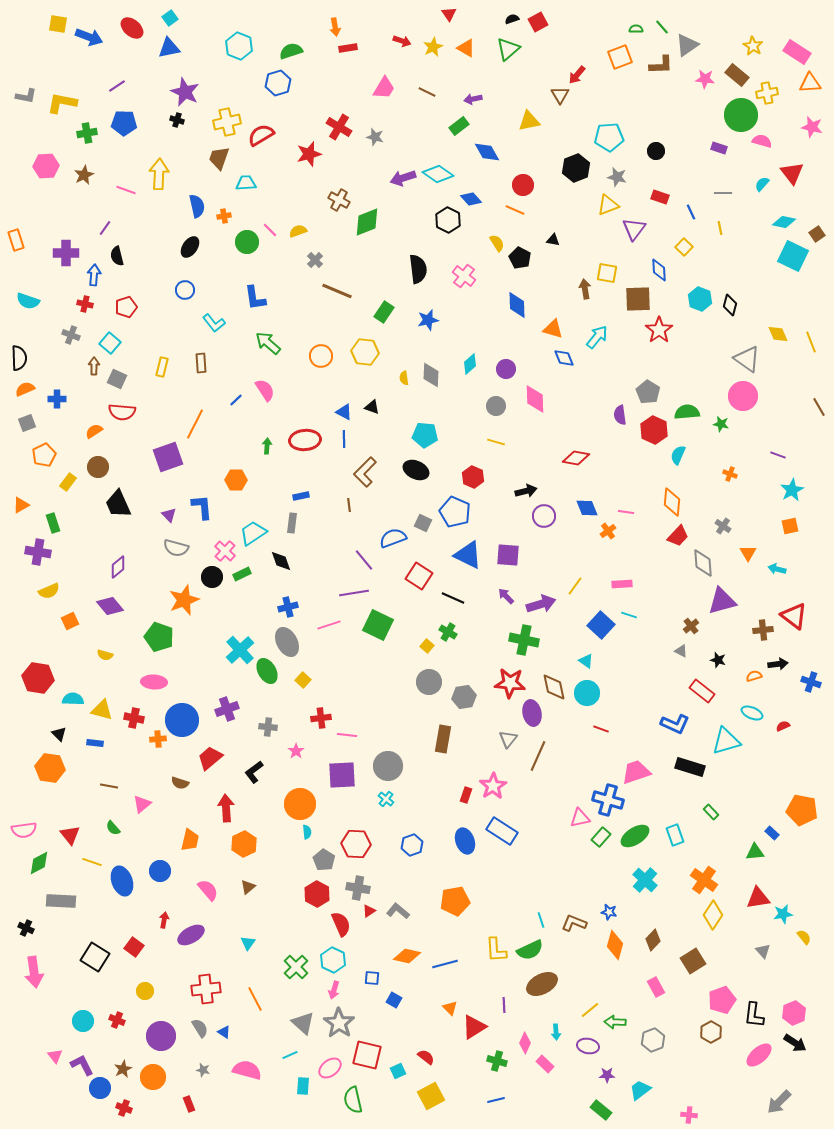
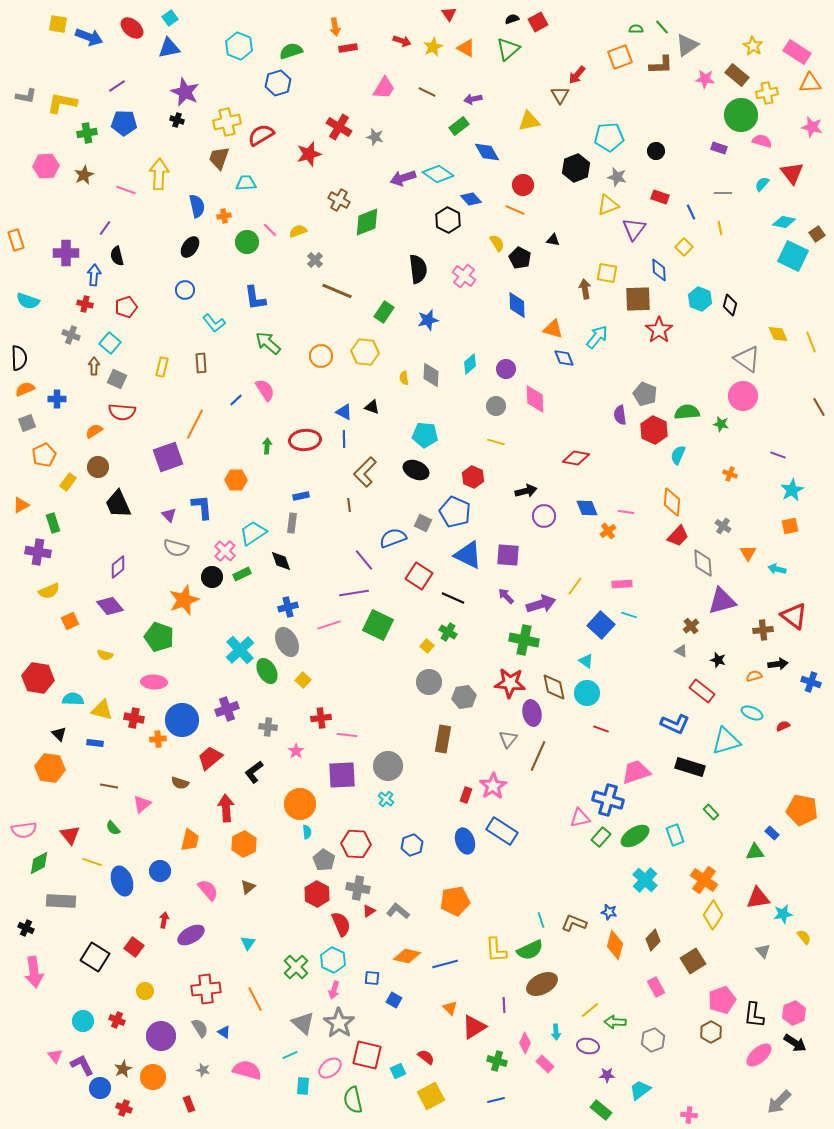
gray pentagon at (648, 392): moved 3 px left, 2 px down; rotated 10 degrees counterclockwise
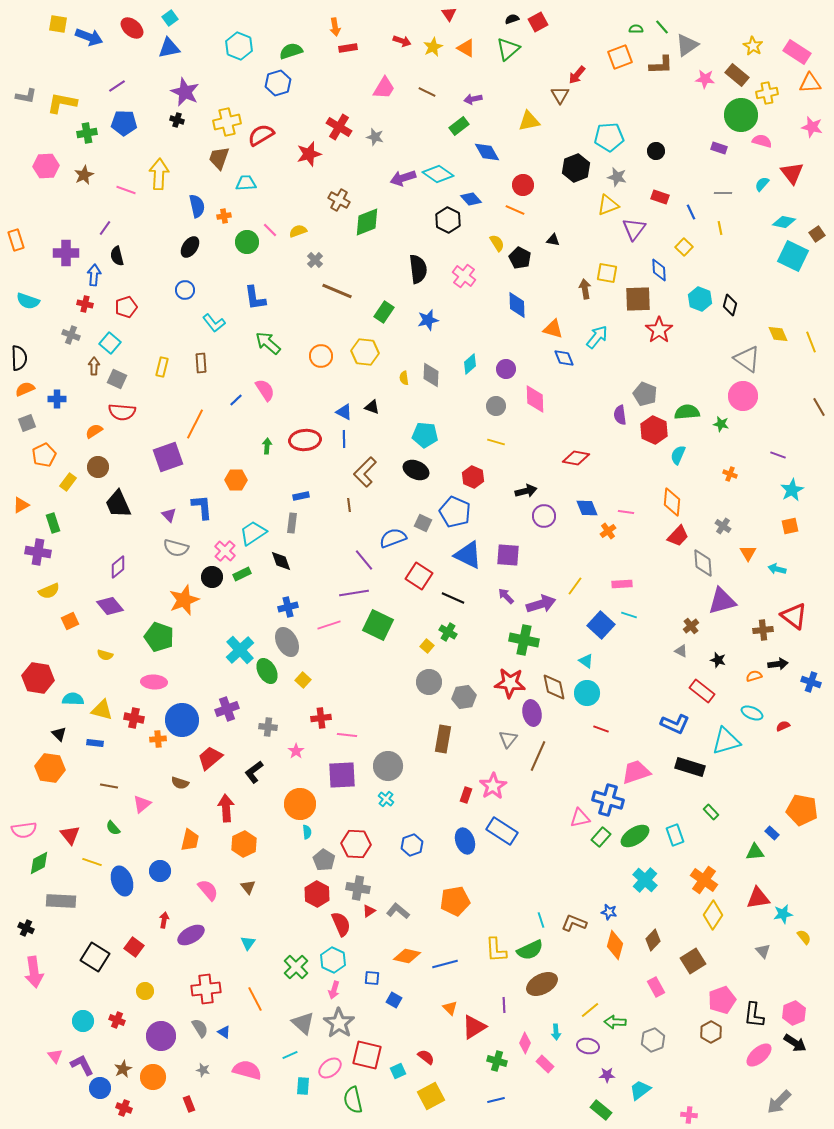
brown triangle at (248, 887): rotated 28 degrees counterclockwise
